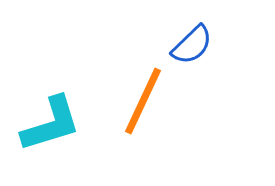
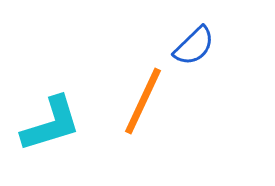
blue semicircle: moved 2 px right, 1 px down
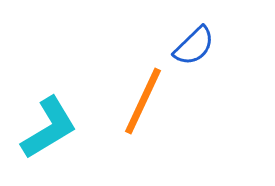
cyan L-shape: moved 2 px left, 4 px down; rotated 14 degrees counterclockwise
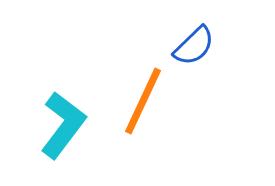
cyan L-shape: moved 14 px right, 3 px up; rotated 22 degrees counterclockwise
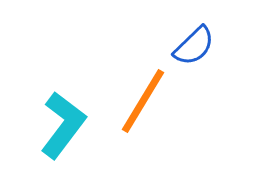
orange line: rotated 6 degrees clockwise
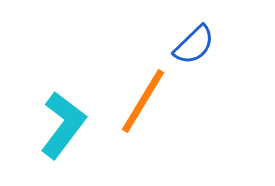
blue semicircle: moved 1 px up
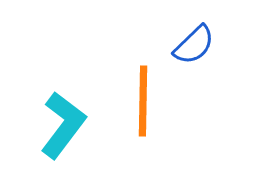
orange line: rotated 30 degrees counterclockwise
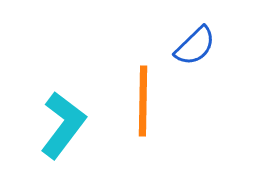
blue semicircle: moved 1 px right, 1 px down
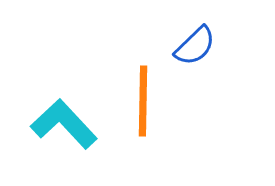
cyan L-shape: moved 1 px right, 1 px up; rotated 80 degrees counterclockwise
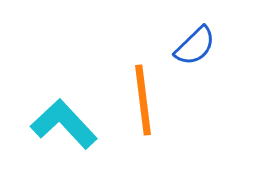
orange line: moved 1 px up; rotated 8 degrees counterclockwise
